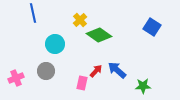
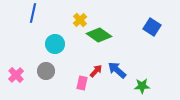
blue line: rotated 24 degrees clockwise
pink cross: moved 3 px up; rotated 21 degrees counterclockwise
green star: moved 1 px left
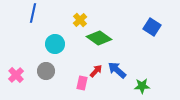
green diamond: moved 3 px down
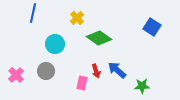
yellow cross: moved 3 px left, 2 px up
red arrow: rotated 120 degrees clockwise
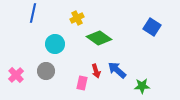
yellow cross: rotated 16 degrees clockwise
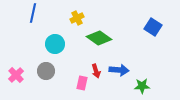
blue square: moved 1 px right
blue arrow: moved 2 px right; rotated 144 degrees clockwise
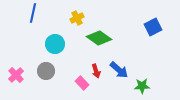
blue square: rotated 30 degrees clockwise
blue arrow: rotated 36 degrees clockwise
pink rectangle: rotated 56 degrees counterclockwise
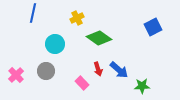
red arrow: moved 2 px right, 2 px up
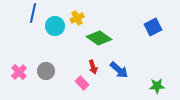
cyan circle: moved 18 px up
red arrow: moved 5 px left, 2 px up
pink cross: moved 3 px right, 3 px up
green star: moved 15 px right
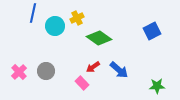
blue square: moved 1 px left, 4 px down
red arrow: rotated 72 degrees clockwise
